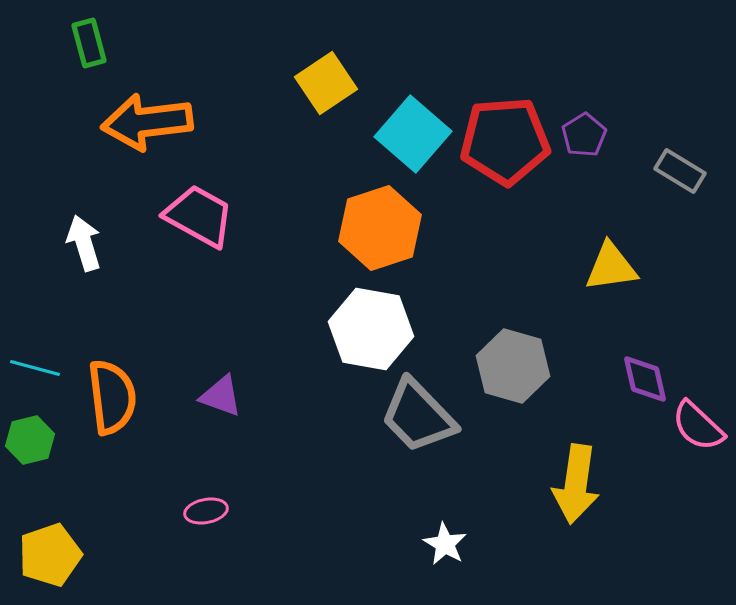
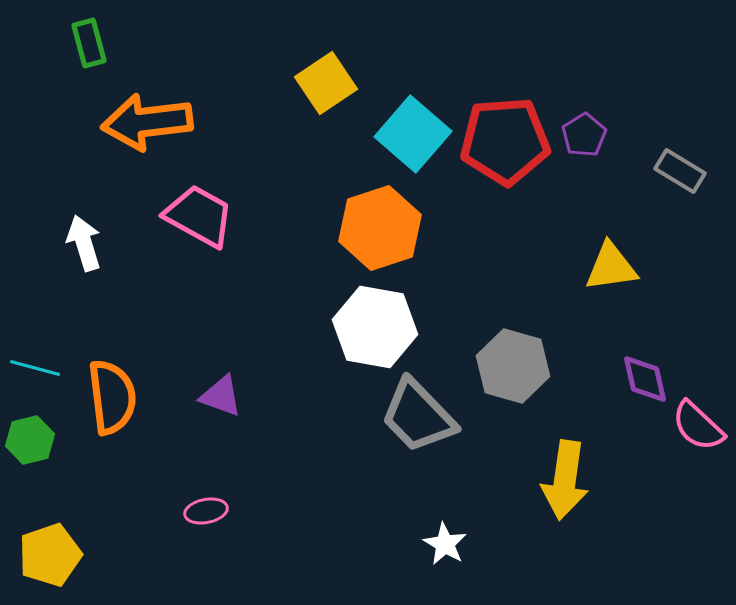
white hexagon: moved 4 px right, 2 px up
yellow arrow: moved 11 px left, 4 px up
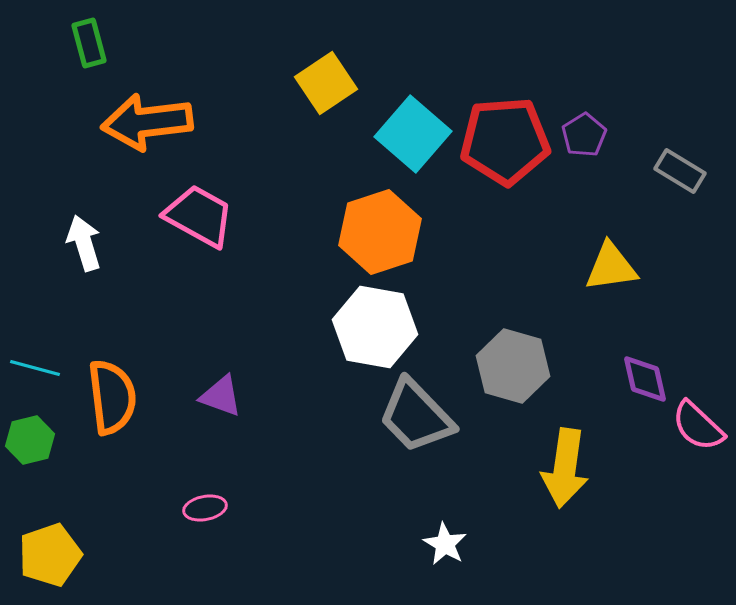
orange hexagon: moved 4 px down
gray trapezoid: moved 2 px left
yellow arrow: moved 12 px up
pink ellipse: moved 1 px left, 3 px up
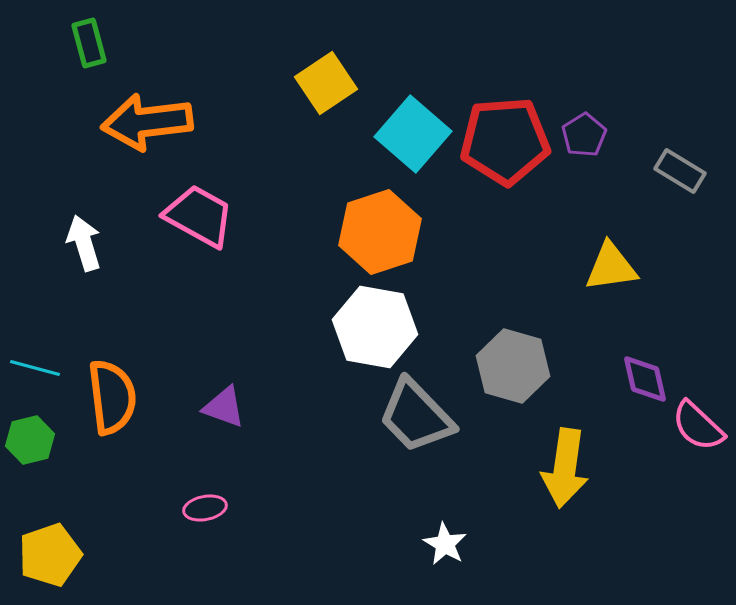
purple triangle: moved 3 px right, 11 px down
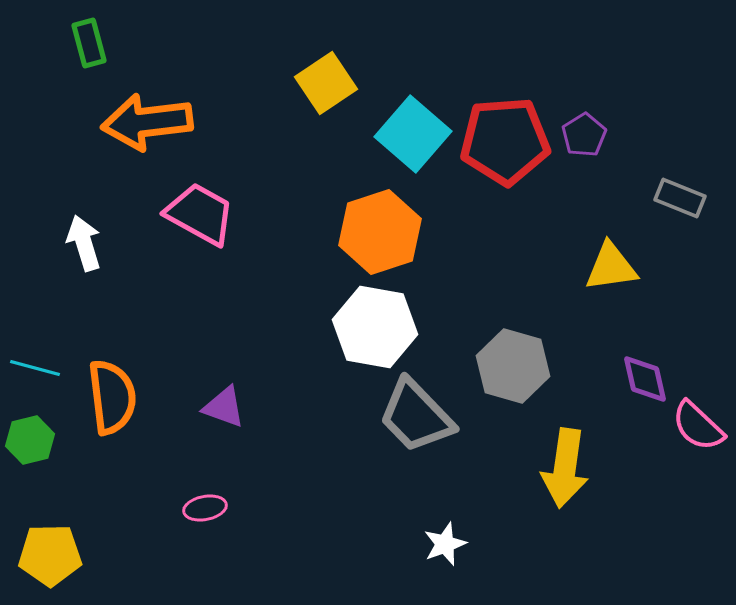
gray rectangle: moved 27 px down; rotated 9 degrees counterclockwise
pink trapezoid: moved 1 px right, 2 px up
white star: rotated 21 degrees clockwise
yellow pentagon: rotated 18 degrees clockwise
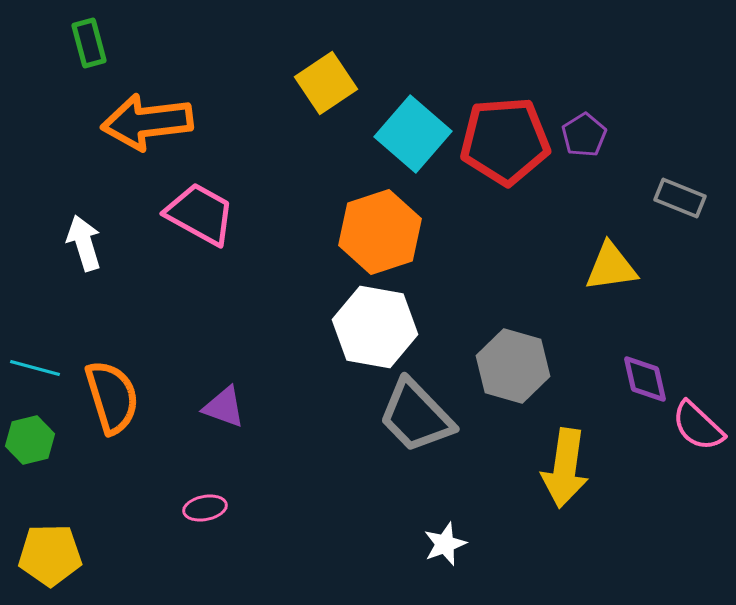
orange semicircle: rotated 10 degrees counterclockwise
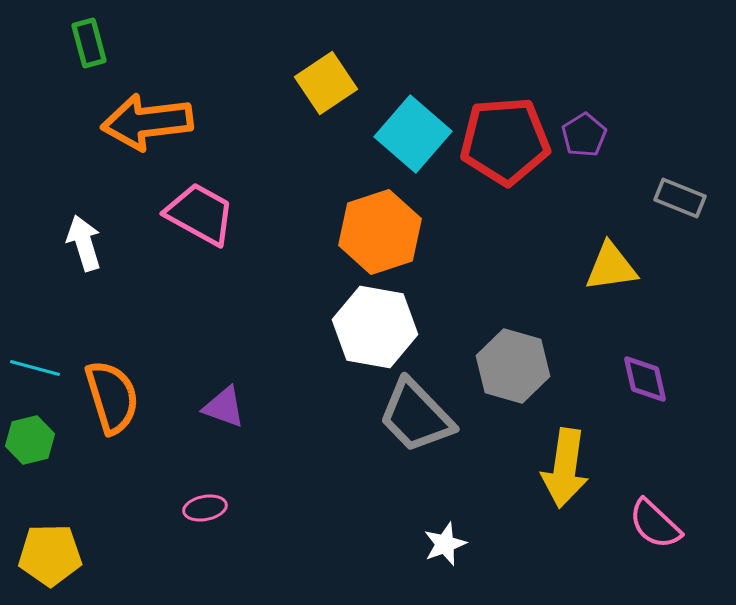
pink semicircle: moved 43 px left, 98 px down
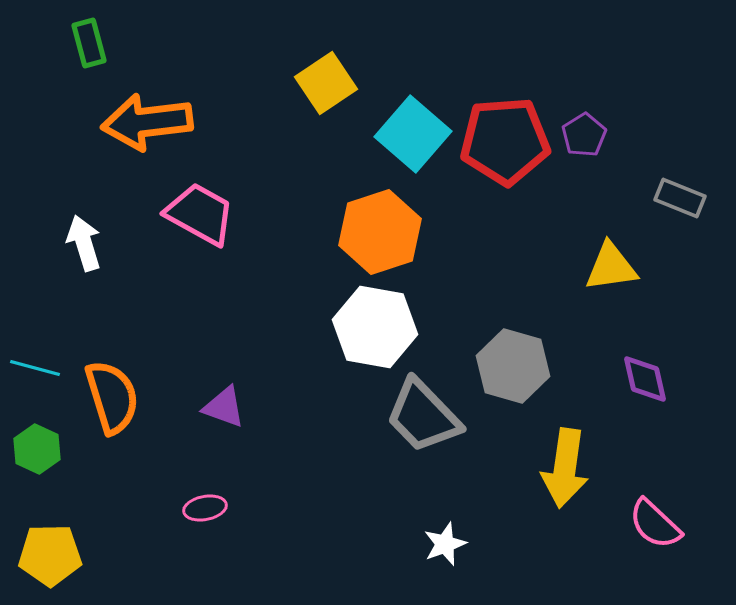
gray trapezoid: moved 7 px right
green hexagon: moved 7 px right, 9 px down; rotated 21 degrees counterclockwise
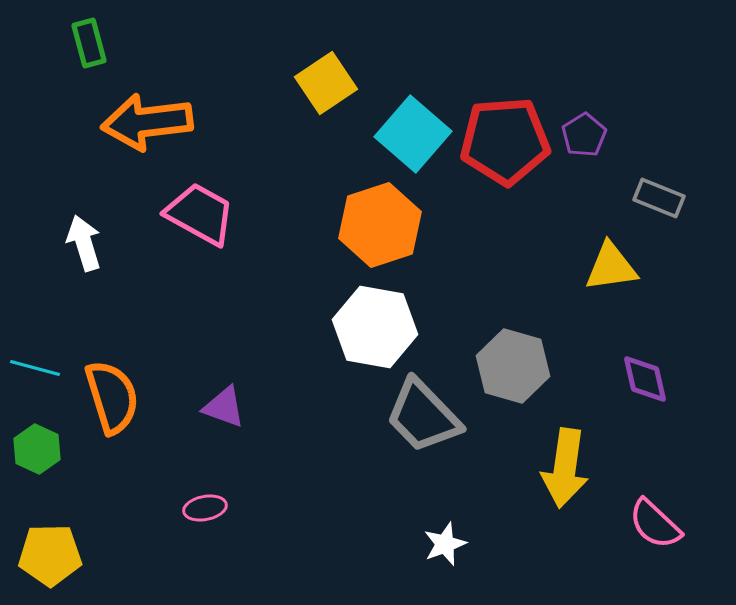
gray rectangle: moved 21 px left
orange hexagon: moved 7 px up
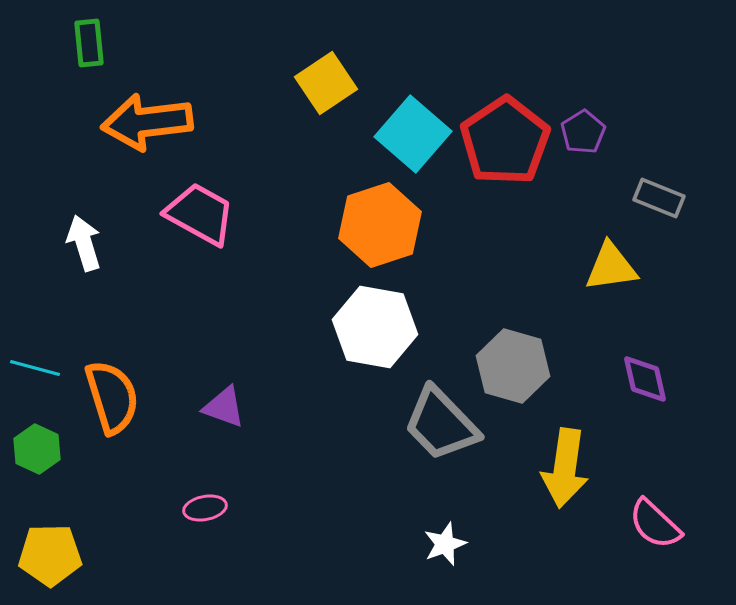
green rectangle: rotated 9 degrees clockwise
purple pentagon: moved 1 px left, 3 px up
red pentagon: rotated 30 degrees counterclockwise
gray trapezoid: moved 18 px right, 8 px down
